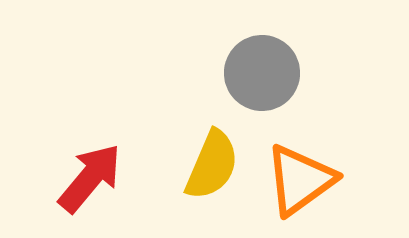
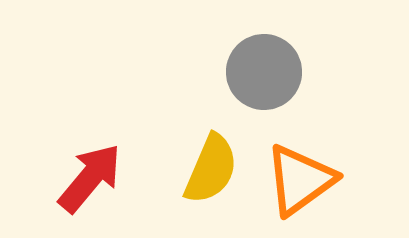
gray circle: moved 2 px right, 1 px up
yellow semicircle: moved 1 px left, 4 px down
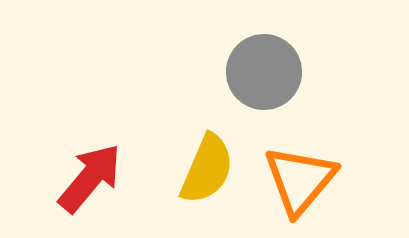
yellow semicircle: moved 4 px left
orange triangle: rotated 14 degrees counterclockwise
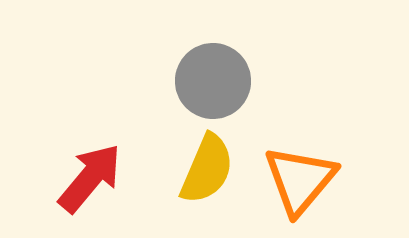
gray circle: moved 51 px left, 9 px down
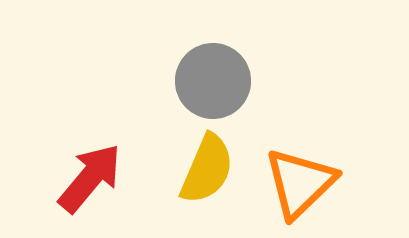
orange triangle: moved 3 px down; rotated 6 degrees clockwise
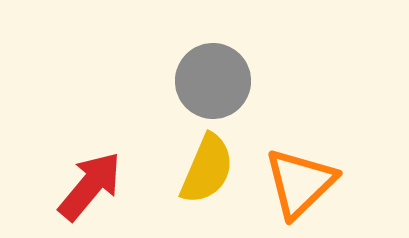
red arrow: moved 8 px down
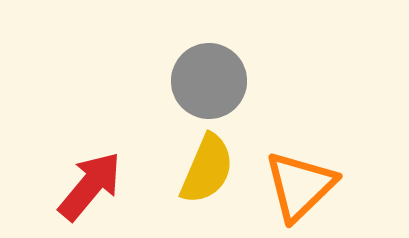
gray circle: moved 4 px left
orange triangle: moved 3 px down
